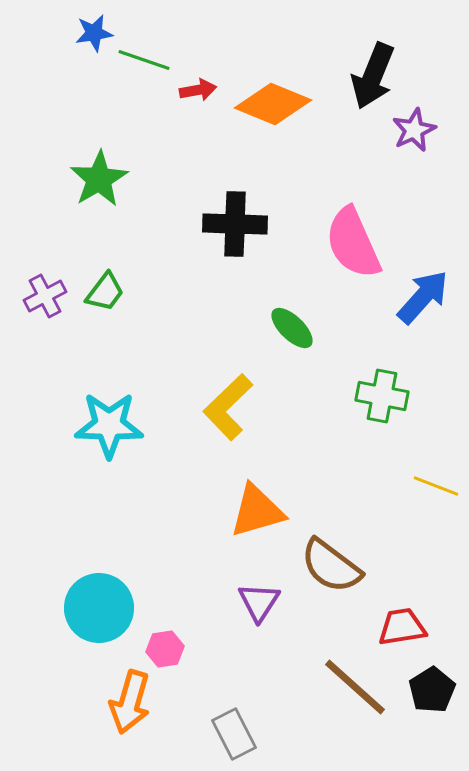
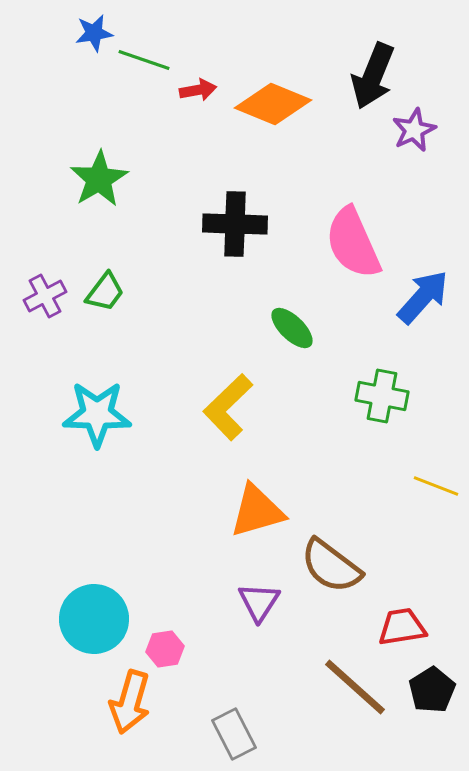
cyan star: moved 12 px left, 11 px up
cyan circle: moved 5 px left, 11 px down
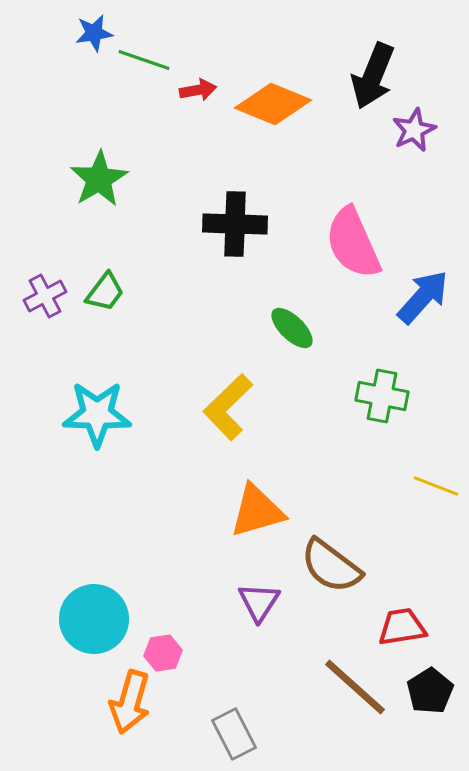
pink hexagon: moved 2 px left, 4 px down
black pentagon: moved 2 px left, 1 px down
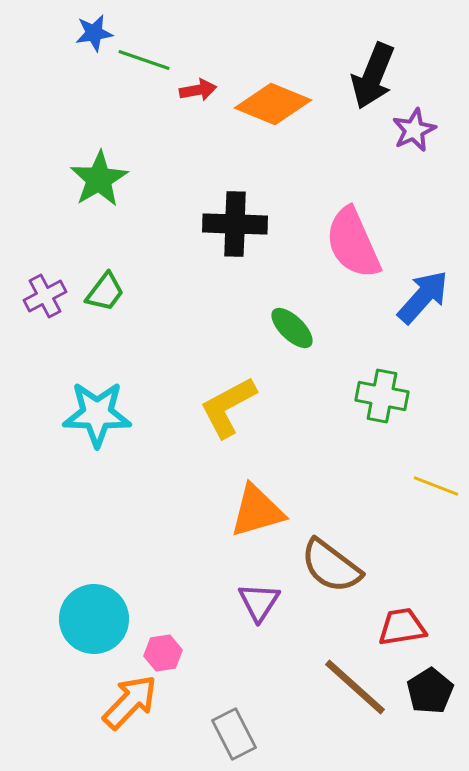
yellow L-shape: rotated 16 degrees clockwise
orange arrow: rotated 152 degrees counterclockwise
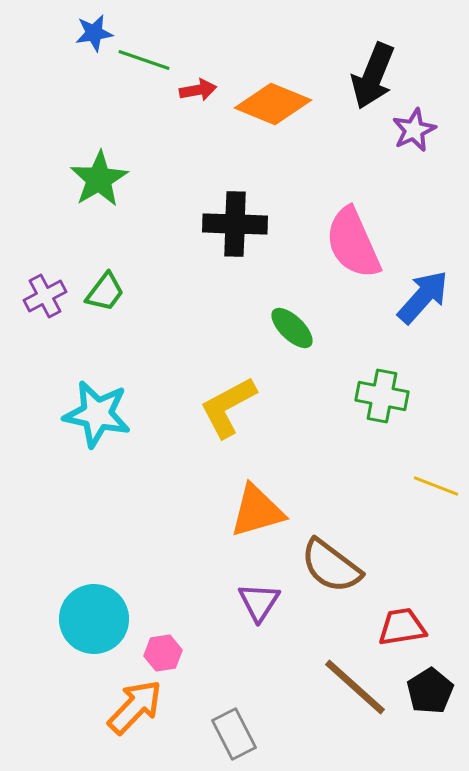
cyan star: rotated 10 degrees clockwise
orange arrow: moved 5 px right, 5 px down
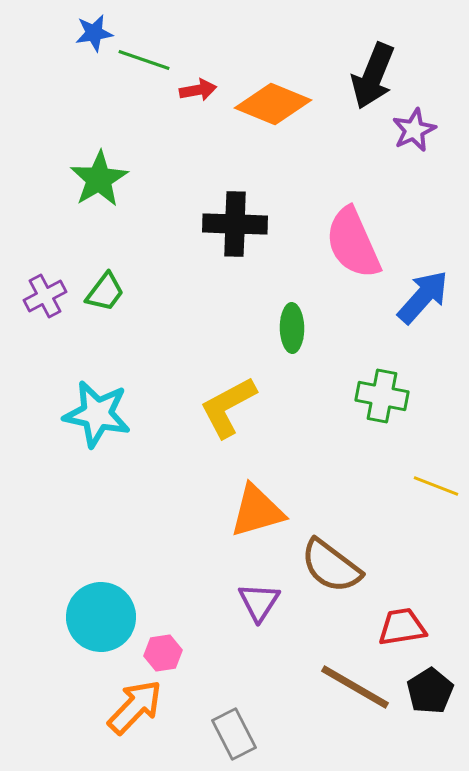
green ellipse: rotated 45 degrees clockwise
cyan circle: moved 7 px right, 2 px up
brown line: rotated 12 degrees counterclockwise
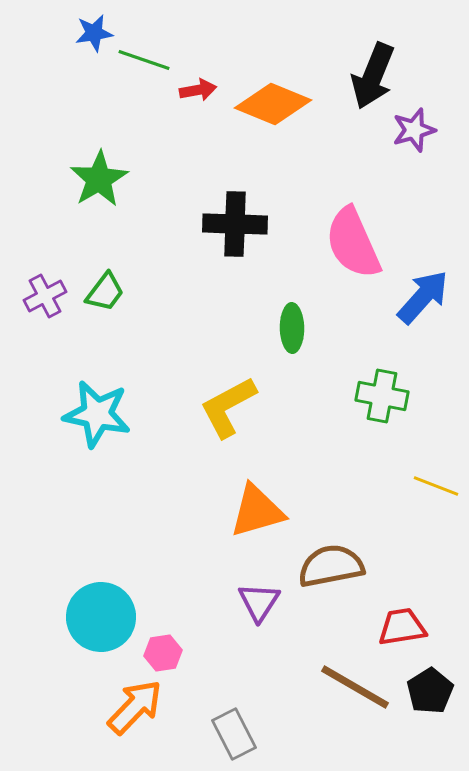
purple star: rotated 9 degrees clockwise
brown semicircle: rotated 132 degrees clockwise
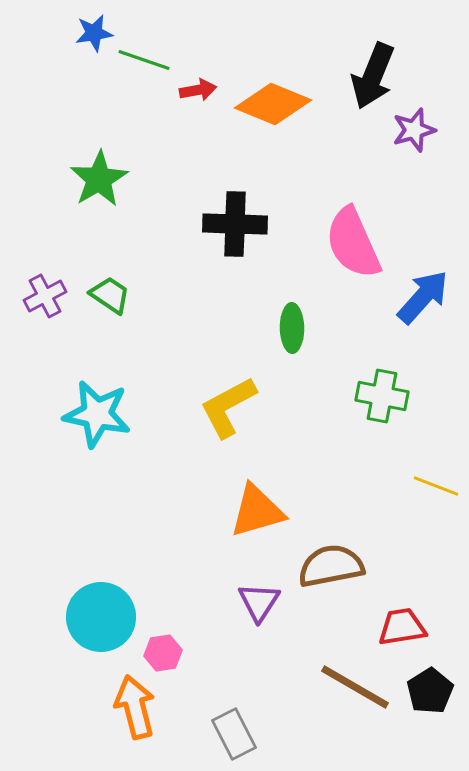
green trapezoid: moved 5 px right, 3 px down; rotated 93 degrees counterclockwise
orange arrow: rotated 58 degrees counterclockwise
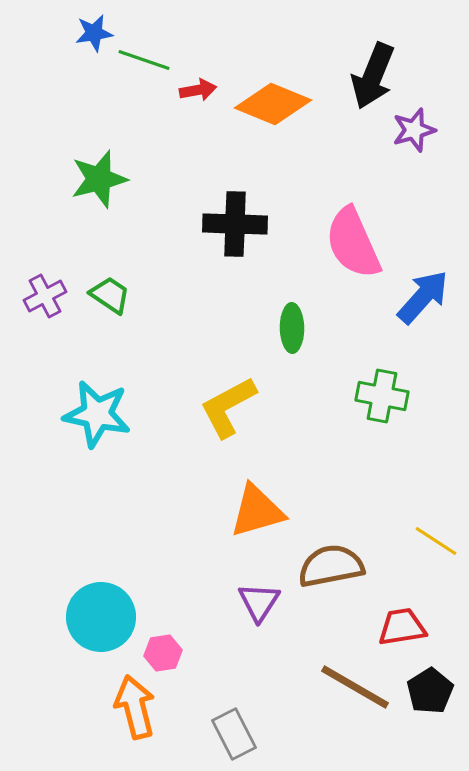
green star: rotated 16 degrees clockwise
yellow line: moved 55 px down; rotated 12 degrees clockwise
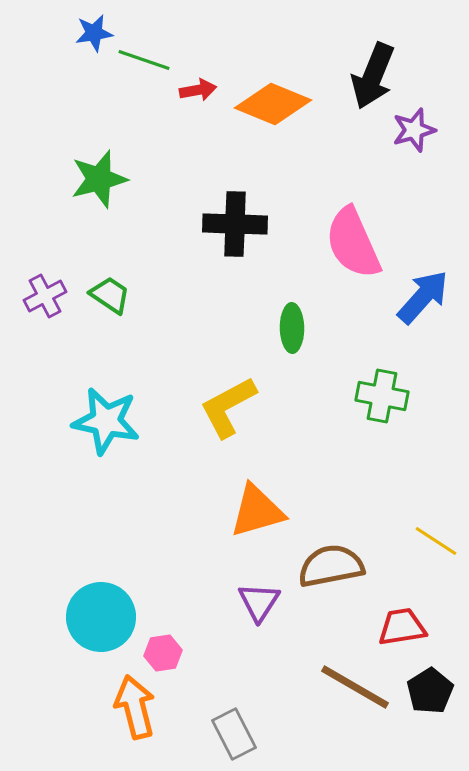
cyan star: moved 9 px right, 7 px down
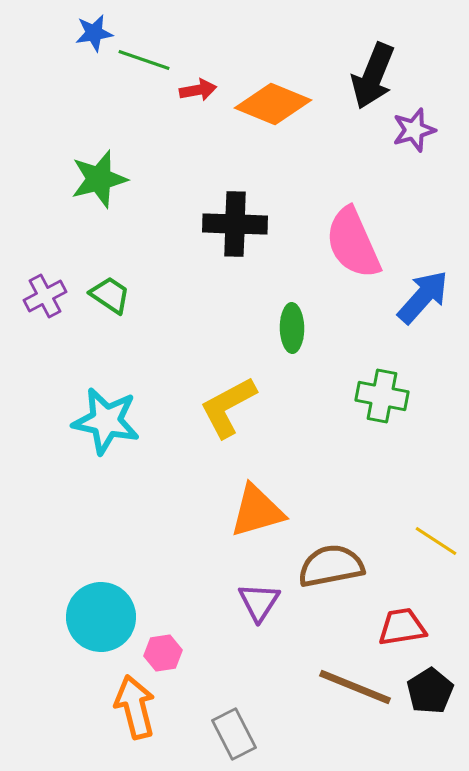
brown line: rotated 8 degrees counterclockwise
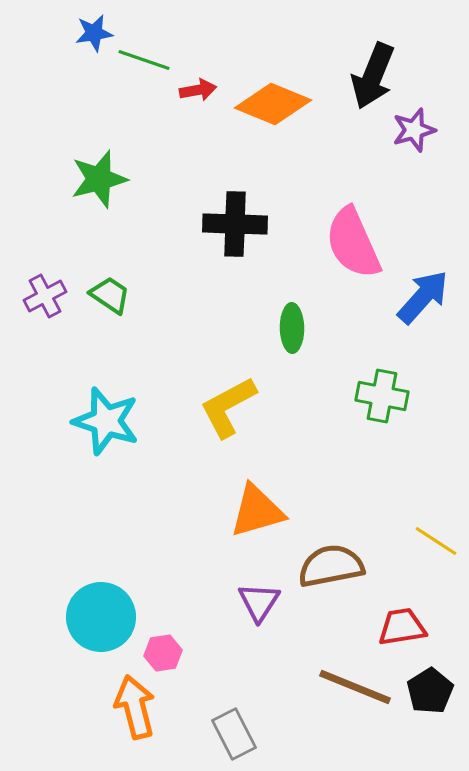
cyan star: rotated 6 degrees clockwise
